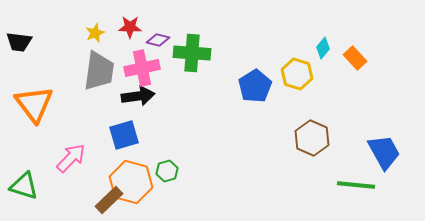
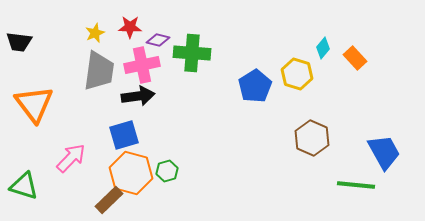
pink cross: moved 3 px up
orange hexagon: moved 9 px up
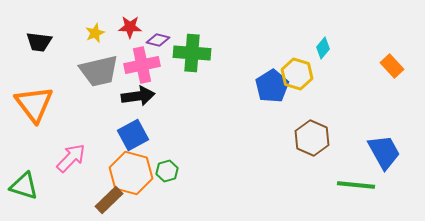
black trapezoid: moved 20 px right
orange rectangle: moved 37 px right, 8 px down
gray trapezoid: rotated 69 degrees clockwise
blue pentagon: moved 17 px right
blue square: moved 9 px right; rotated 12 degrees counterclockwise
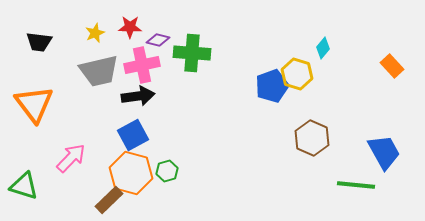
blue pentagon: rotated 12 degrees clockwise
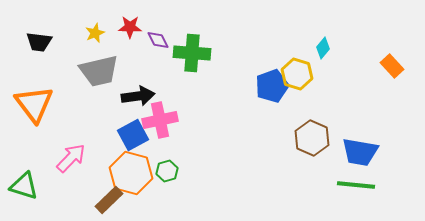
purple diamond: rotated 50 degrees clockwise
pink cross: moved 18 px right, 55 px down
blue trapezoid: moved 24 px left; rotated 129 degrees clockwise
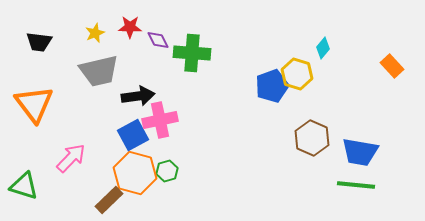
orange hexagon: moved 4 px right
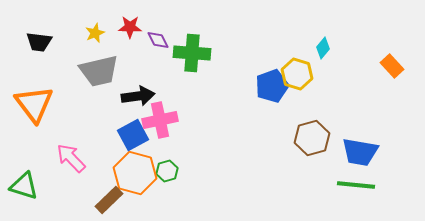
brown hexagon: rotated 20 degrees clockwise
pink arrow: rotated 88 degrees counterclockwise
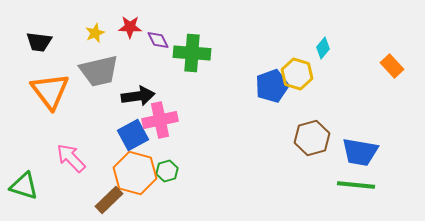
orange triangle: moved 16 px right, 13 px up
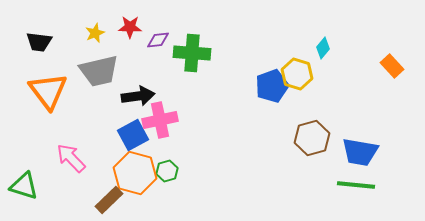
purple diamond: rotated 70 degrees counterclockwise
orange triangle: moved 2 px left
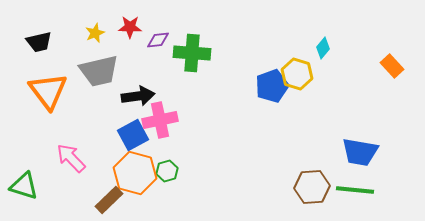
black trapezoid: rotated 20 degrees counterclockwise
brown hexagon: moved 49 px down; rotated 12 degrees clockwise
green line: moved 1 px left, 5 px down
